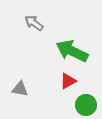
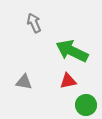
gray arrow: rotated 30 degrees clockwise
red triangle: rotated 18 degrees clockwise
gray triangle: moved 4 px right, 7 px up
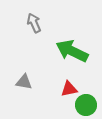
red triangle: moved 1 px right, 8 px down
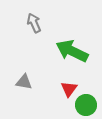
red triangle: rotated 42 degrees counterclockwise
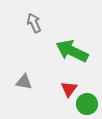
green circle: moved 1 px right, 1 px up
